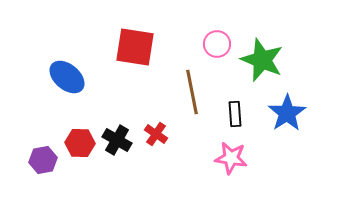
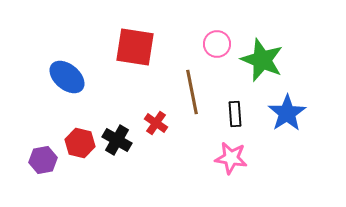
red cross: moved 11 px up
red hexagon: rotated 12 degrees clockwise
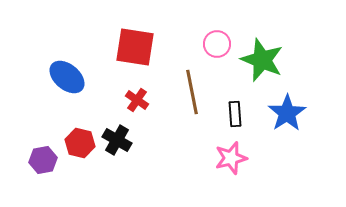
red cross: moved 19 px left, 23 px up
pink star: rotated 24 degrees counterclockwise
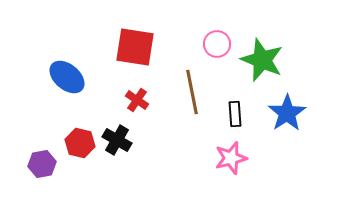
purple hexagon: moved 1 px left, 4 px down
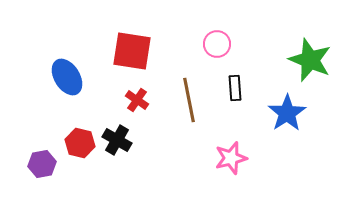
red square: moved 3 px left, 4 px down
green star: moved 48 px right
blue ellipse: rotated 18 degrees clockwise
brown line: moved 3 px left, 8 px down
black rectangle: moved 26 px up
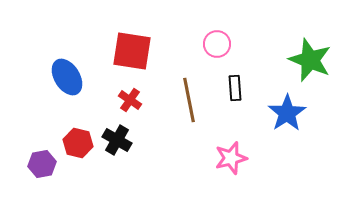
red cross: moved 7 px left
red hexagon: moved 2 px left
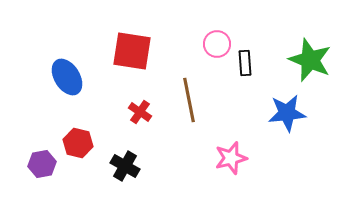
black rectangle: moved 10 px right, 25 px up
red cross: moved 10 px right, 12 px down
blue star: rotated 27 degrees clockwise
black cross: moved 8 px right, 26 px down
